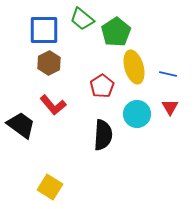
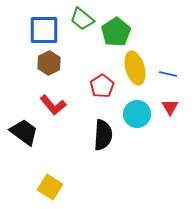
yellow ellipse: moved 1 px right, 1 px down
black trapezoid: moved 3 px right, 7 px down
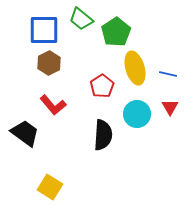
green trapezoid: moved 1 px left
black trapezoid: moved 1 px right, 1 px down
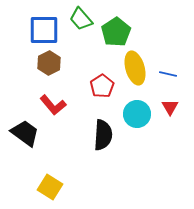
green trapezoid: rotated 10 degrees clockwise
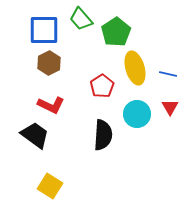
red L-shape: moved 2 px left; rotated 24 degrees counterclockwise
black trapezoid: moved 10 px right, 2 px down
yellow square: moved 1 px up
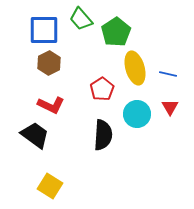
red pentagon: moved 3 px down
